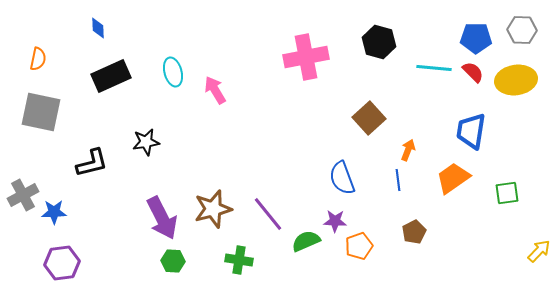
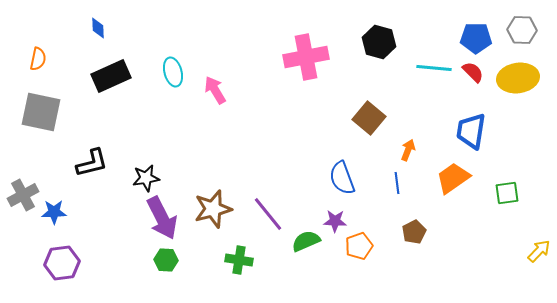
yellow ellipse: moved 2 px right, 2 px up
brown square: rotated 8 degrees counterclockwise
black star: moved 36 px down
blue line: moved 1 px left, 3 px down
green hexagon: moved 7 px left, 1 px up
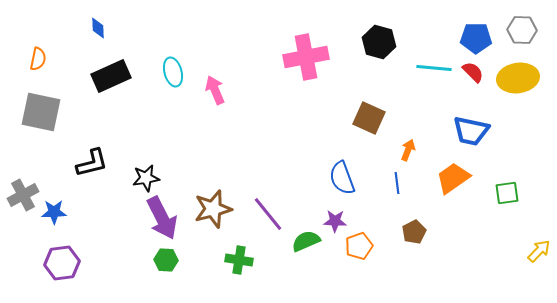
pink arrow: rotated 8 degrees clockwise
brown square: rotated 16 degrees counterclockwise
blue trapezoid: rotated 87 degrees counterclockwise
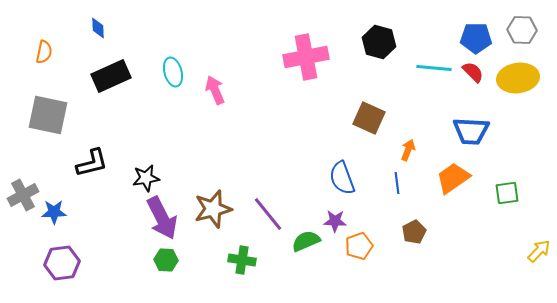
orange semicircle: moved 6 px right, 7 px up
gray square: moved 7 px right, 3 px down
blue trapezoid: rotated 9 degrees counterclockwise
green cross: moved 3 px right
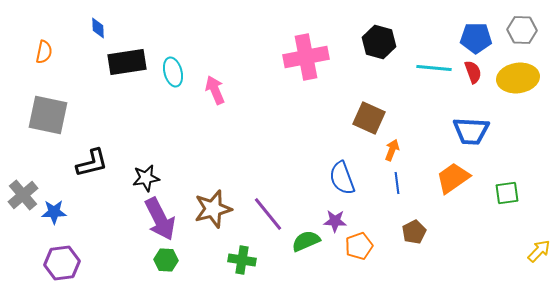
red semicircle: rotated 25 degrees clockwise
black rectangle: moved 16 px right, 14 px up; rotated 15 degrees clockwise
orange arrow: moved 16 px left
gray cross: rotated 12 degrees counterclockwise
purple arrow: moved 2 px left, 1 px down
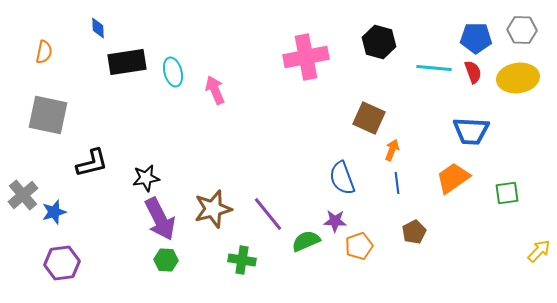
blue star: rotated 15 degrees counterclockwise
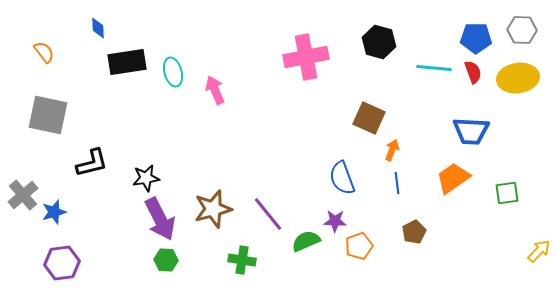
orange semicircle: rotated 50 degrees counterclockwise
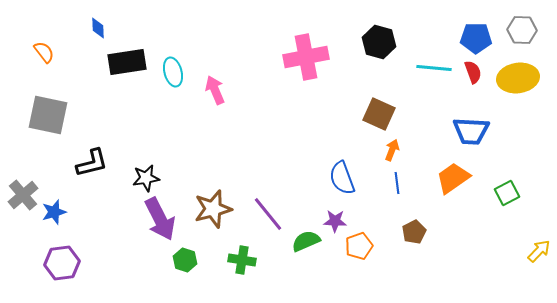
brown square: moved 10 px right, 4 px up
green square: rotated 20 degrees counterclockwise
green hexagon: moved 19 px right; rotated 15 degrees clockwise
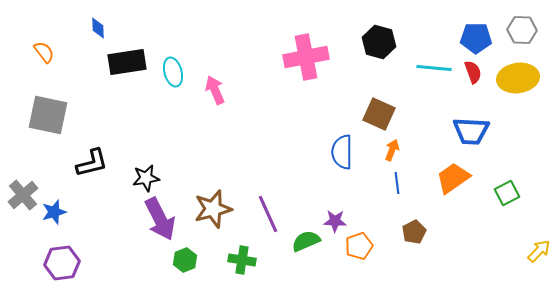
blue semicircle: moved 26 px up; rotated 20 degrees clockwise
purple line: rotated 15 degrees clockwise
green hexagon: rotated 20 degrees clockwise
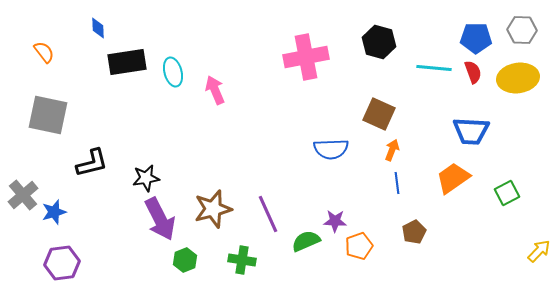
blue semicircle: moved 11 px left, 3 px up; rotated 92 degrees counterclockwise
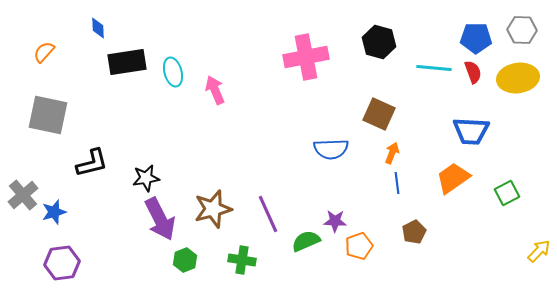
orange semicircle: rotated 100 degrees counterclockwise
orange arrow: moved 3 px down
